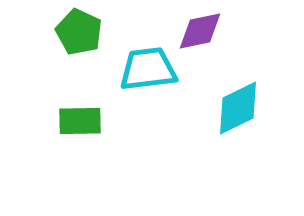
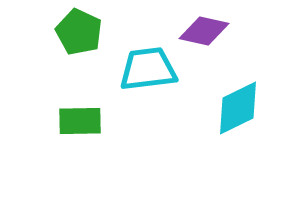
purple diamond: moved 4 px right; rotated 24 degrees clockwise
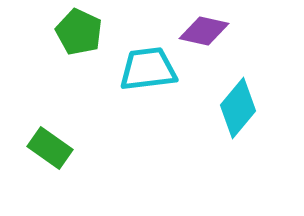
cyan diamond: rotated 24 degrees counterclockwise
green rectangle: moved 30 px left, 27 px down; rotated 36 degrees clockwise
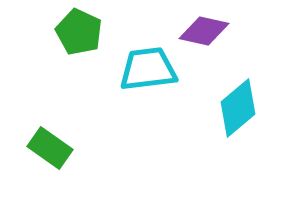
cyan diamond: rotated 10 degrees clockwise
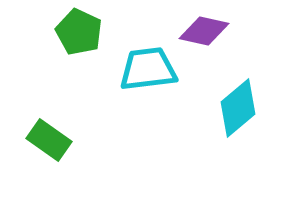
green rectangle: moved 1 px left, 8 px up
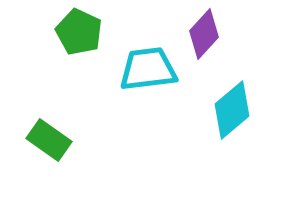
purple diamond: moved 3 px down; rotated 60 degrees counterclockwise
cyan diamond: moved 6 px left, 2 px down
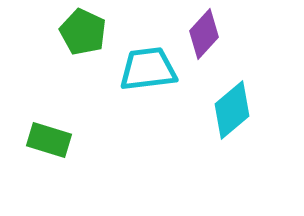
green pentagon: moved 4 px right
green rectangle: rotated 18 degrees counterclockwise
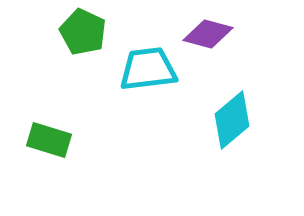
purple diamond: moved 4 px right; rotated 63 degrees clockwise
cyan diamond: moved 10 px down
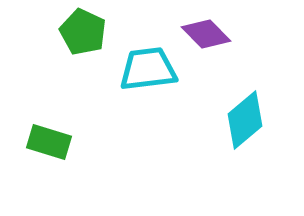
purple diamond: moved 2 px left; rotated 30 degrees clockwise
cyan diamond: moved 13 px right
green rectangle: moved 2 px down
